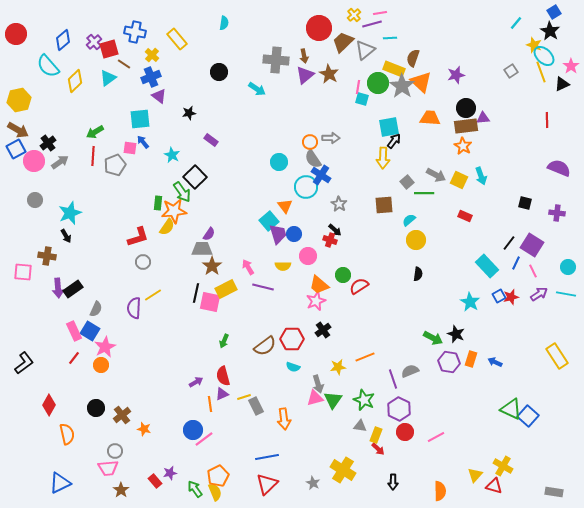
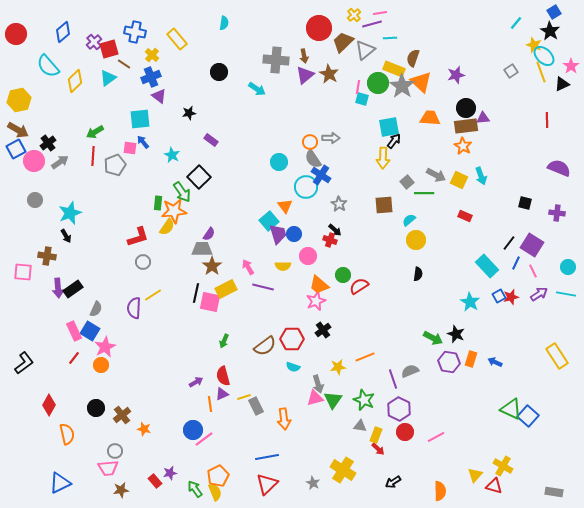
blue diamond at (63, 40): moved 8 px up
black square at (195, 177): moved 4 px right
black arrow at (393, 482): rotated 56 degrees clockwise
brown star at (121, 490): rotated 28 degrees clockwise
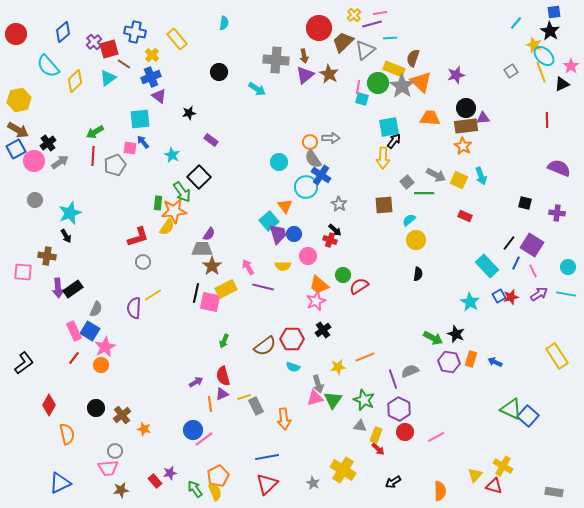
blue square at (554, 12): rotated 24 degrees clockwise
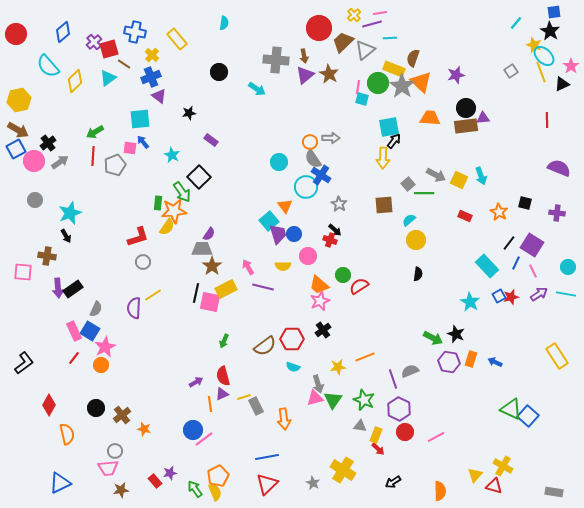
orange star at (463, 146): moved 36 px right, 66 px down
gray square at (407, 182): moved 1 px right, 2 px down
pink star at (316, 301): moved 4 px right
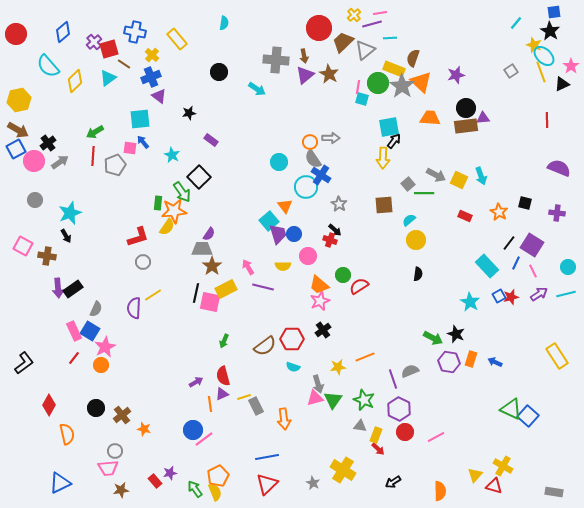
pink square at (23, 272): moved 26 px up; rotated 24 degrees clockwise
cyan line at (566, 294): rotated 24 degrees counterclockwise
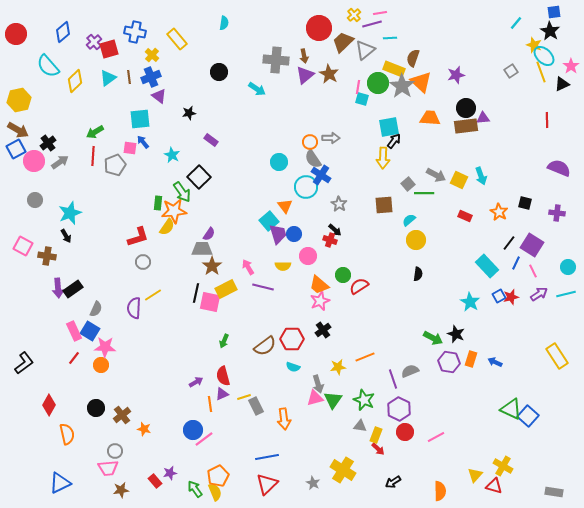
brown line at (124, 64): moved 5 px right, 13 px down; rotated 48 degrees clockwise
pink star at (105, 347): rotated 30 degrees clockwise
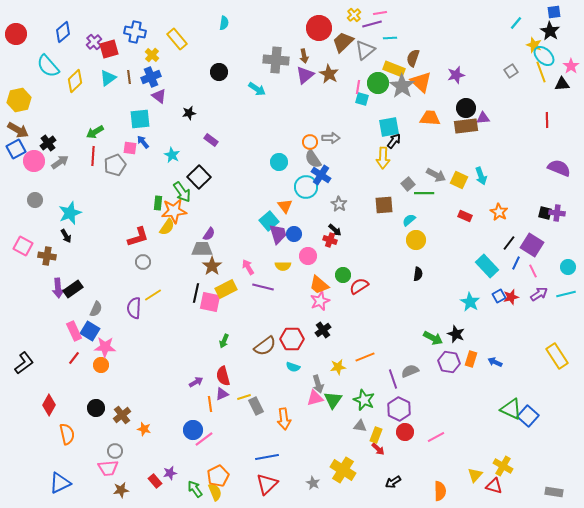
black triangle at (562, 84): rotated 21 degrees clockwise
black square at (525, 203): moved 20 px right, 10 px down
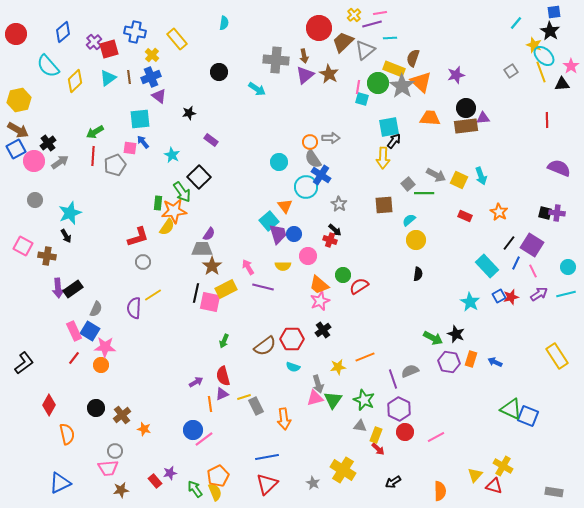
blue square at (528, 416): rotated 20 degrees counterclockwise
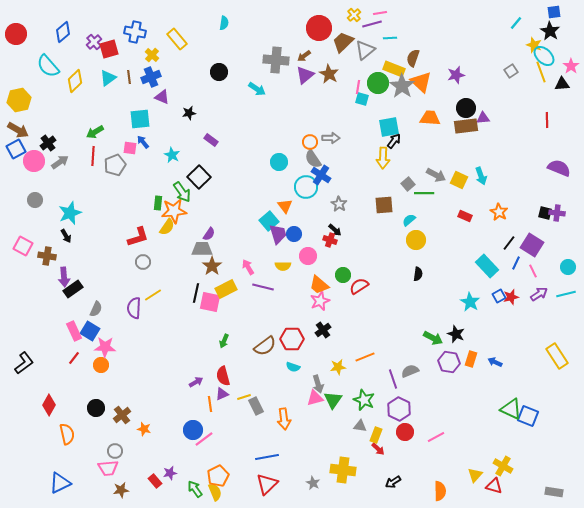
brown arrow at (304, 56): rotated 64 degrees clockwise
purple triangle at (159, 96): moved 3 px right, 1 px down; rotated 14 degrees counterclockwise
purple arrow at (58, 288): moved 6 px right, 11 px up
yellow cross at (343, 470): rotated 25 degrees counterclockwise
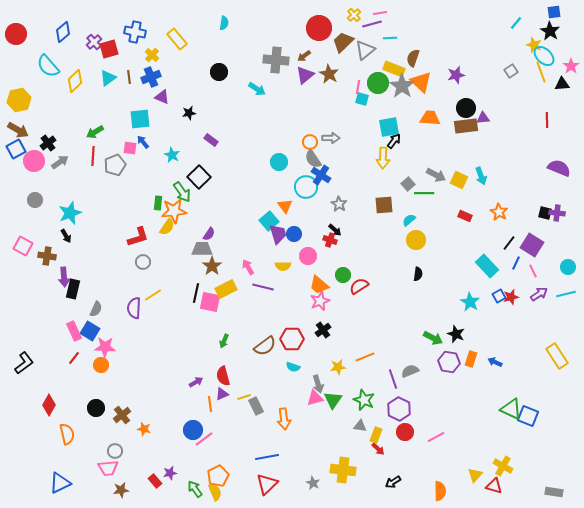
black rectangle at (73, 289): rotated 42 degrees counterclockwise
